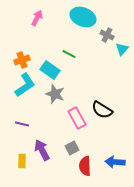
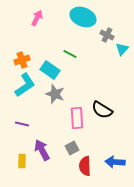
green line: moved 1 px right
pink rectangle: rotated 25 degrees clockwise
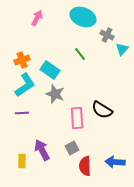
green line: moved 10 px right; rotated 24 degrees clockwise
purple line: moved 11 px up; rotated 16 degrees counterclockwise
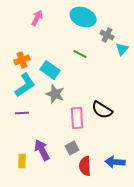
green line: rotated 24 degrees counterclockwise
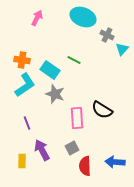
green line: moved 6 px left, 6 px down
orange cross: rotated 28 degrees clockwise
purple line: moved 5 px right, 10 px down; rotated 72 degrees clockwise
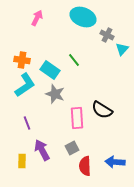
green line: rotated 24 degrees clockwise
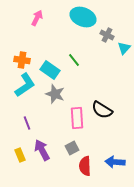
cyan triangle: moved 2 px right, 1 px up
yellow rectangle: moved 2 px left, 6 px up; rotated 24 degrees counterclockwise
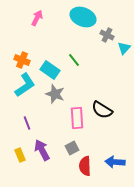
orange cross: rotated 14 degrees clockwise
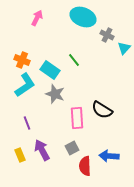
blue arrow: moved 6 px left, 6 px up
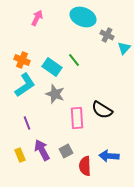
cyan rectangle: moved 2 px right, 3 px up
gray square: moved 6 px left, 3 px down
